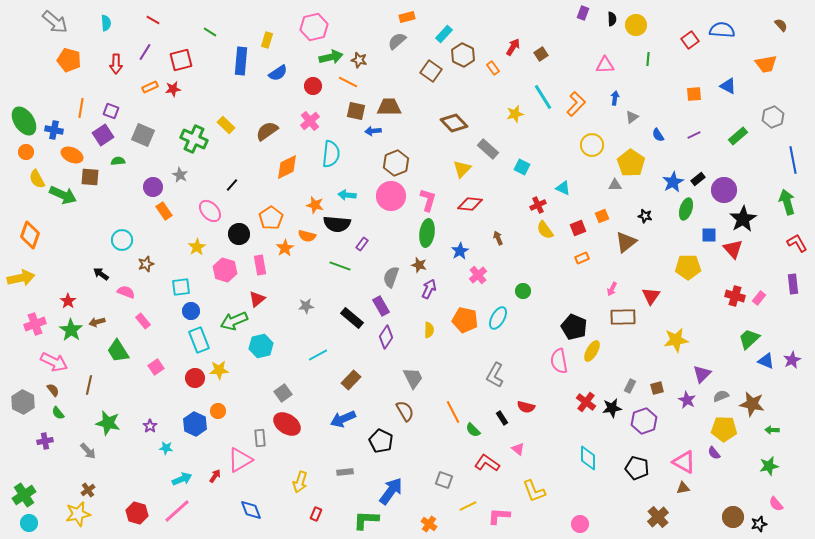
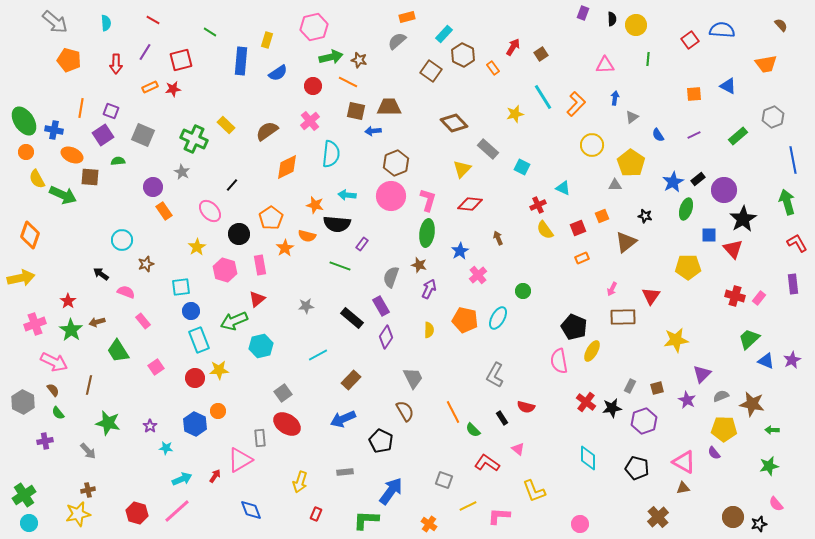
gray star at (180, 175): moved 2 px right, 3 px up
brown cross at (88, 490): rotated 24 degrees clockwise
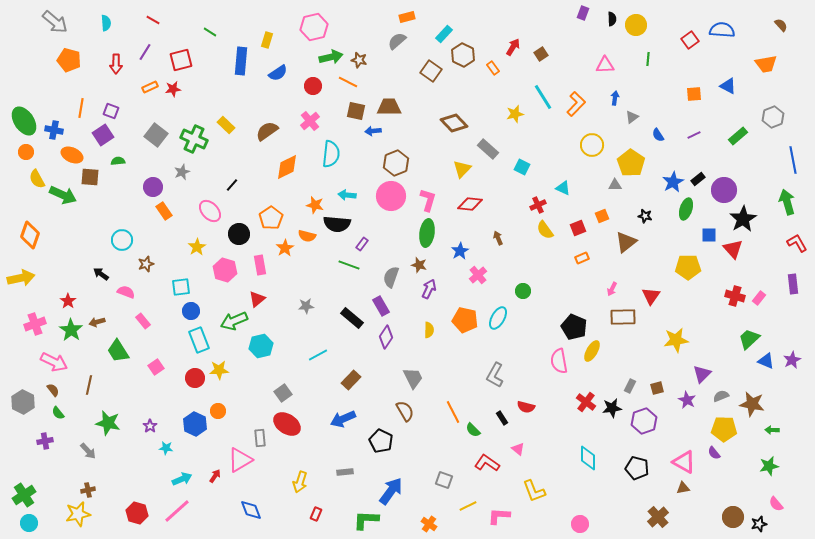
gray square at (143, 135): moved 13 px right; rotated 15 degrees clockwise
gray star at (182, 172): rotated 21 degrees clockwise
green line at (340, 266): moved 9 px right, 1 px up
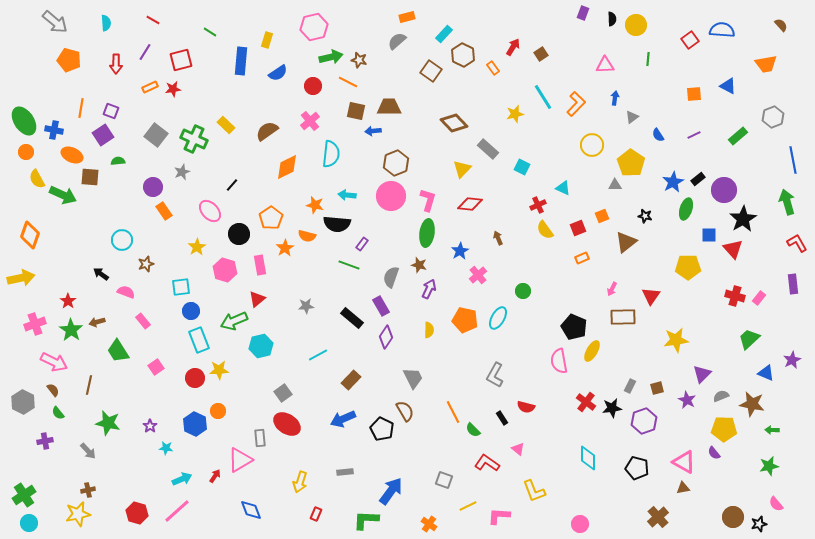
blue triangle at (766, 361): moved 12 px down
black pentagon at (381, 441): moved 1 px right, 12 px up
